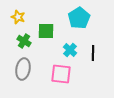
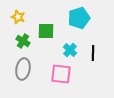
cyan pentagon: rotated 15 degrees clockwise
green cross: moved 1 px left
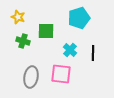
green cross: rotated 16 degrees counterclockwise
gray ellipse: moved 8 px right, 8 px down
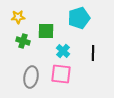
yellow star: rotated 24 degrees counterclockwise
cyan cross: moved 7 px left, 1 px down
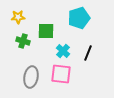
black line: moved 5 px left; rotated 21 degrees clockwise
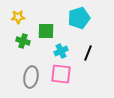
cyan cross: moved 2 px left; rotated 24 degrees clockwise
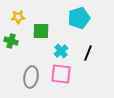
green square: moved 5 px left
green cross: moved 12 px left
cyan cross: rotated 16 degrees counterclockwise
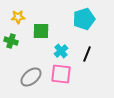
cyan pentagon: moved 5 px right, 1 px down
black line: moved 1 px left, 1 px down
gray ellipse: rotated 40 degrees clockwise
